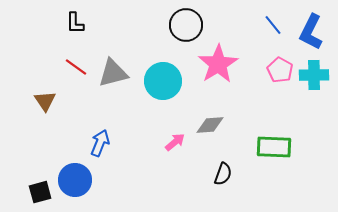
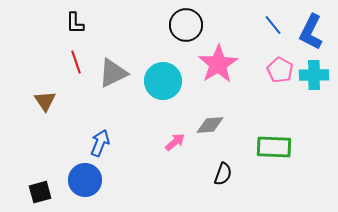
red line: moved 5 px up; rotated 35 degrees clockwise
gray triangle: rotated 12 degrees counterclockwise
blue circle: moved 10 px right
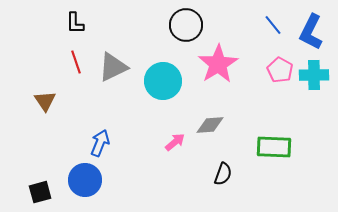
gray triangle: moved 6 px up
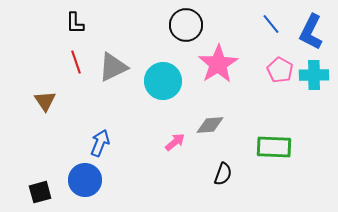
blue line: moved 2 px left, 1 px up
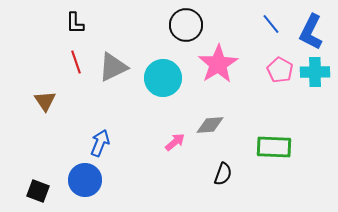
cyan cross: moved 1 px right, 3 px up
cyan circle: moved 3 px up
black square: moved 2 px left, 1 px up; rotated 35 degrees clockwise
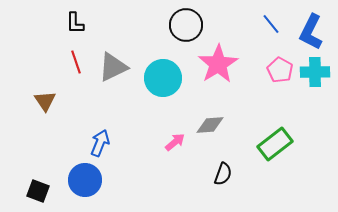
green rectangle: moved 1 px right, 3 px up; rotated 40 degrees counterclockwise
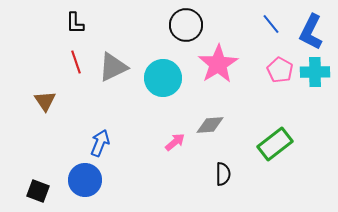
black semicircle: rotated 20 degrees counterclockwise
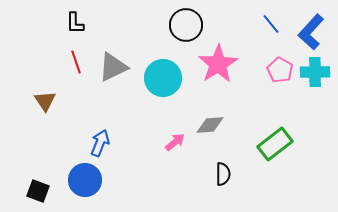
blue L-shape: rotated 15 degrees clockwise
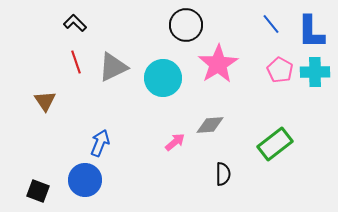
black L-shape: rotated 135 degrees clockwise
blue L-shape: rotated 42 degrees counterclockwise
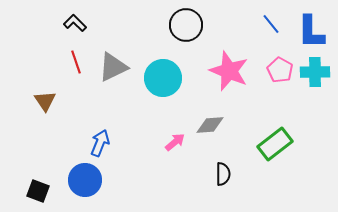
pink star: moved 11 px right, 7 px down; rotated 18 degrees counterclockwise
